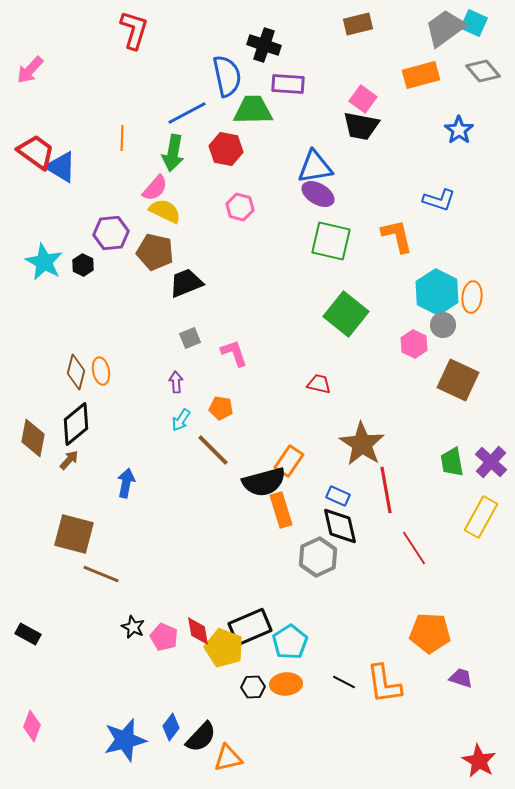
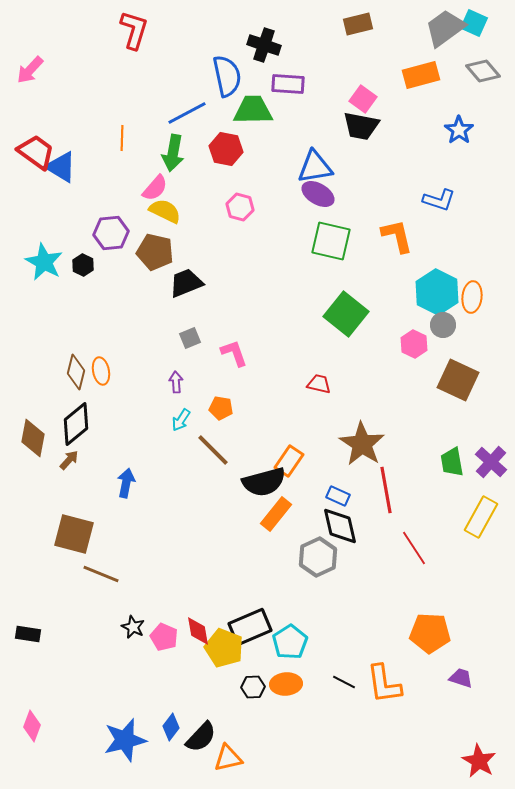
orange rectangle at (281, 510): moved 5 px left, 4 px down; rotated 56 degrees clockwise
black rectangle at (28, 634): rotated 20 degrees counterclockwise
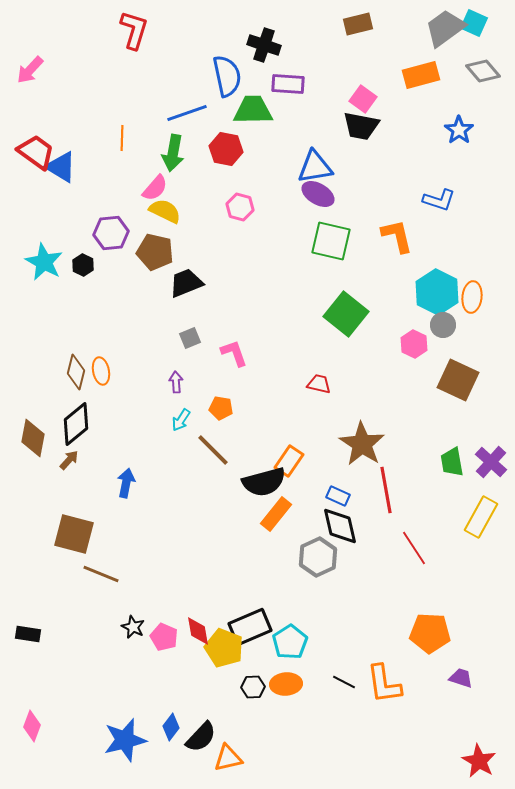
blue line at (187, 113): rotated 9 degrees clockwise
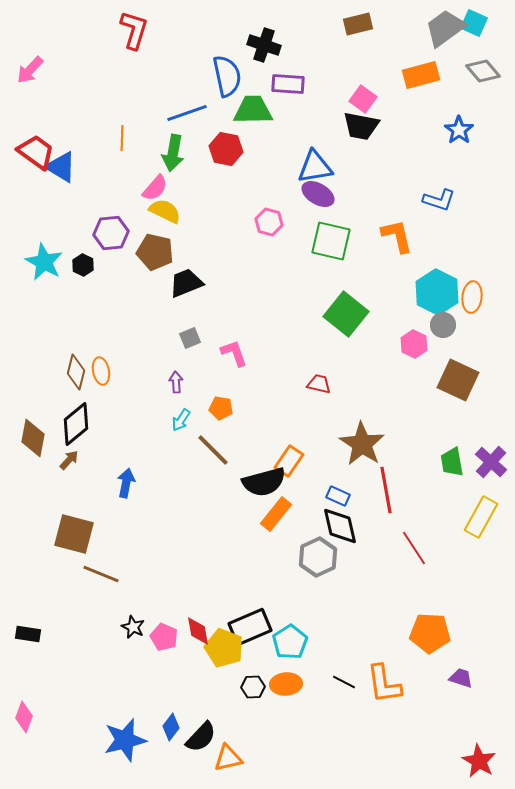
pink hexagon at (240, 207): moved 29 px right, 15 px down
pink diamond at (32, 726): moved 8 px left, 9 px up
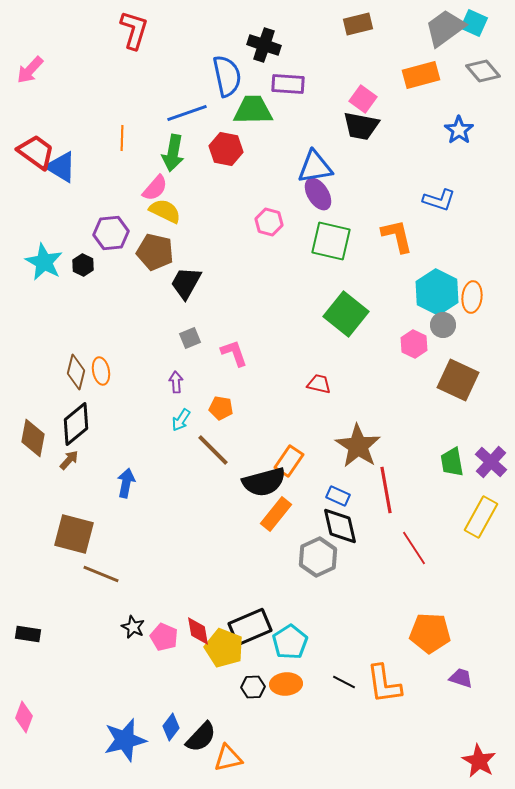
purple ellipse at (318, 194): rotated 28 degrees clockwise
black trapezoid at (186, 283): rotated 39 degrees counterclockwise
brown star at (362, 444): moved 4 px left, 2 px down
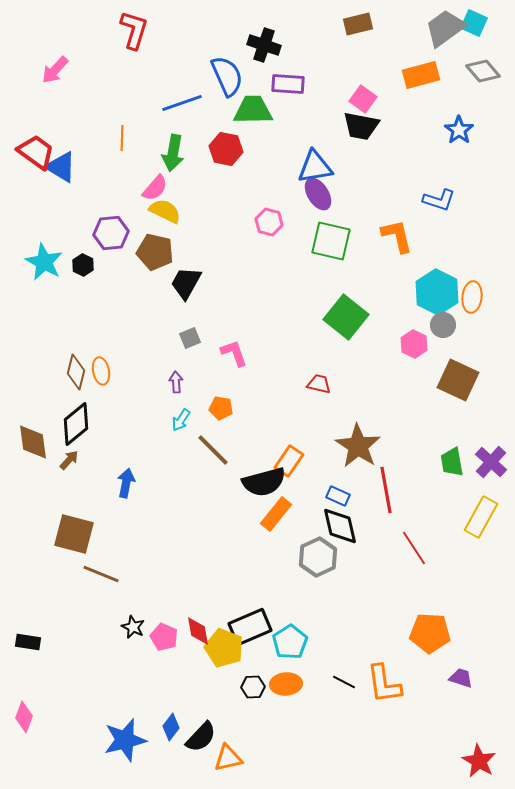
pink arrow at (30, 70): moved 25 px right
blue semicircle at (227, 76): rotated 12 degrees counterclockwise
blue line at (187, 113): moved 5 px left, 10 px up
green square at (346, 314): moved 3 px down
brown diamond at (33, 438): moved 4 px down; rotated 18 degrees counterclockwise
black rectangle at (28, 634): moved 8 px down
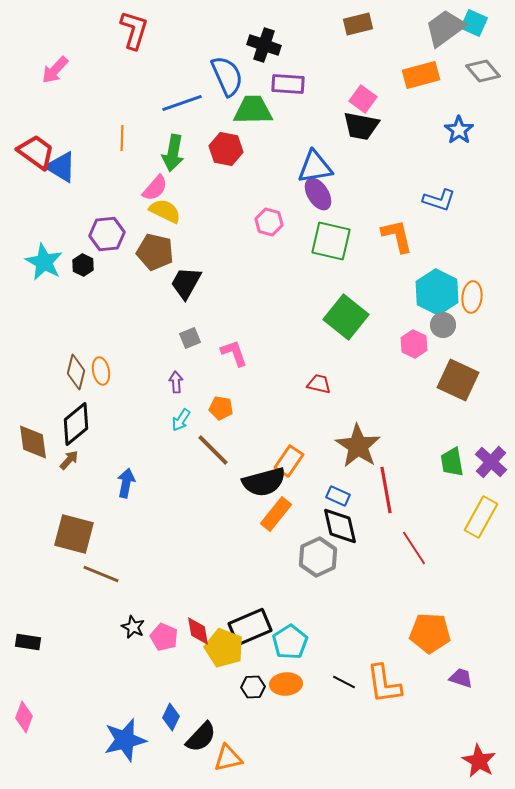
purple hexagon at (111, 233): moved 4 px left, 1 px down
blue diamond at (171, 727): moved 10 px up; rotated 12 degrees counterclockwise
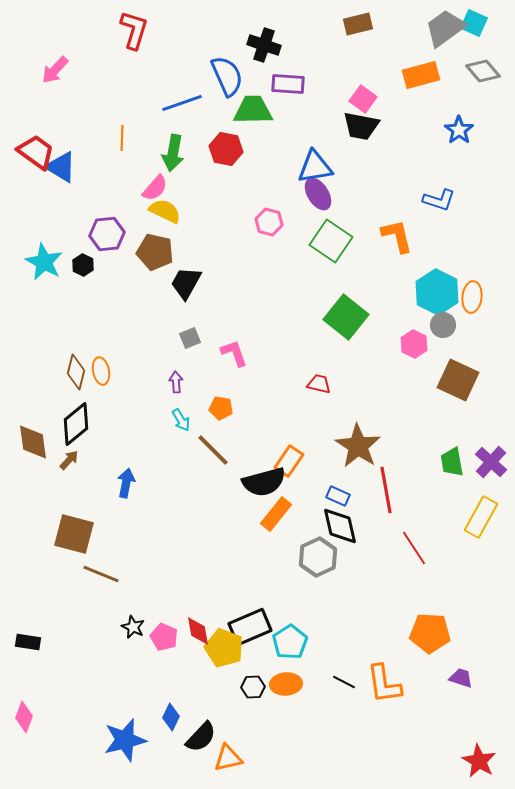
green square at (331, 241): rotated 21 degrees clockwise
cyan arrow at (181, 420): rotated 65 degrees counterclockwise
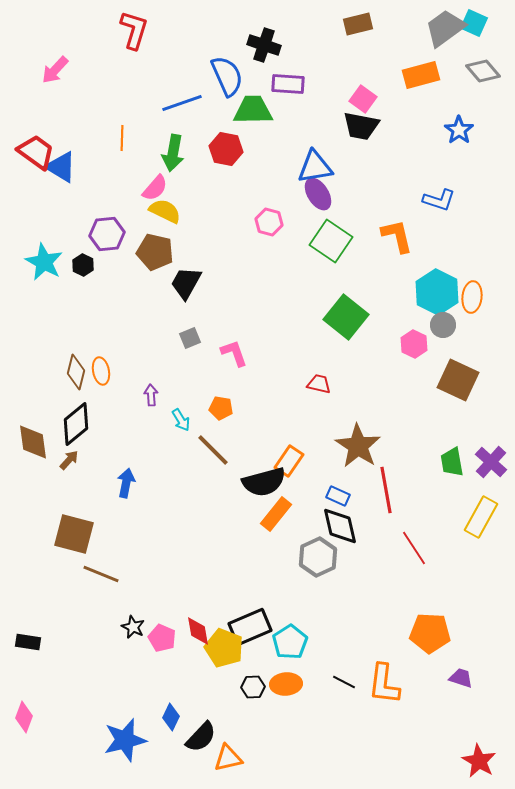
purple arrow at (176, 382): moved 25 px left, 13 px down
pink pentagon at (164, 637): moved 2 px left, 1 px down
orange L-shape at (384, 684): rotated 15 degrees clockwise
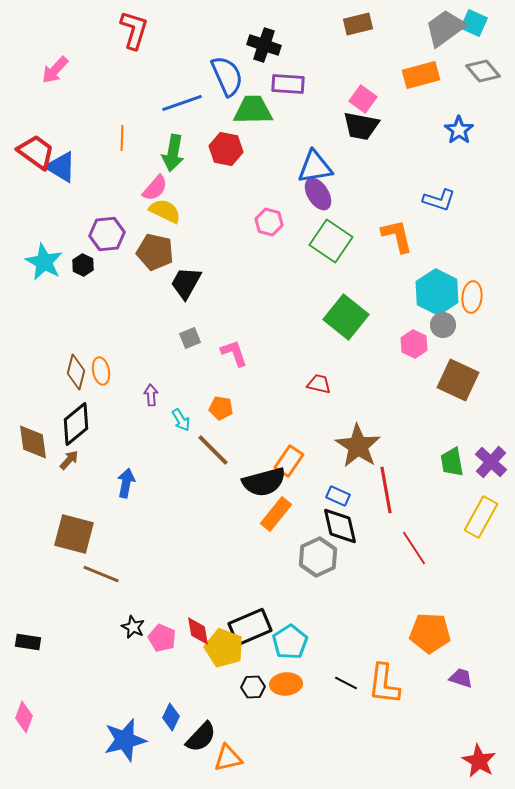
black line at (344, 682): moved 2 px right, 1 px down
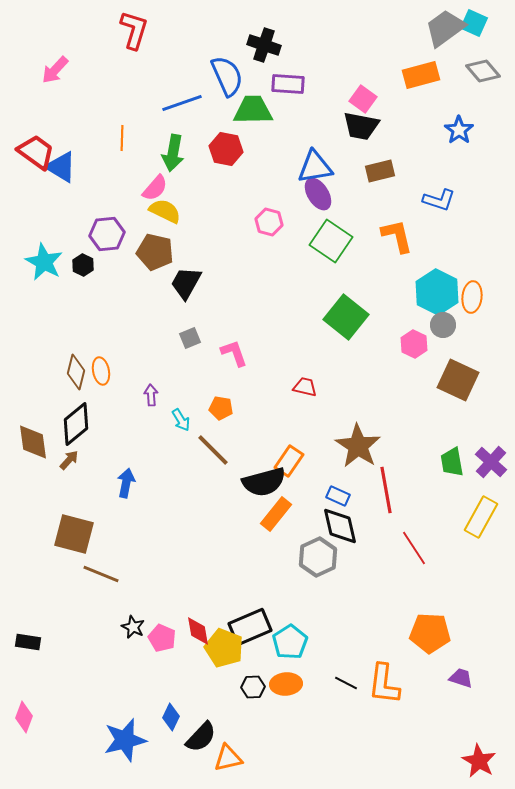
brown rectangle at (358, 24): moved 22 px right, 147 px down
red trapezoid at (319, 384): moved 14 px left, 3 px down
